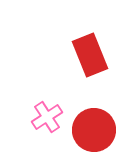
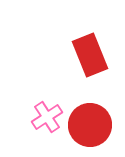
red circle: moved 4 px left, 5 px up
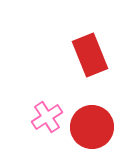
red circle: moved 2 px right, 2 px down
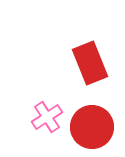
red rectangle: moved 8 px down
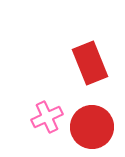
pink cross: rotated 8 degrees clockwise
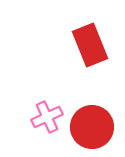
red rectangle: moved 18 px up
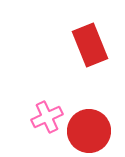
red circle: moved 3 px left, 4 px down
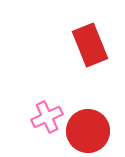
red circle: moved 1 px left
